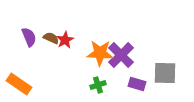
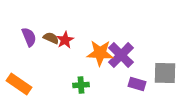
green cross: moved 17 px left; rotated 14 degrees clockwise
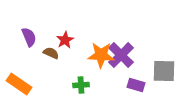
brown semicircle: moved 15 px down
orange star: moved 1 px right, 2 px down
gray square: moved 1 px left, 2 px up
purple rectangle: moved 1 px left, 1 px down
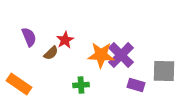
brown semicircle: rotated 112 degrees clockwise
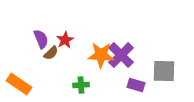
purple semicircle: moved 12 px right, 2 px down
